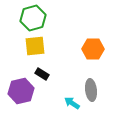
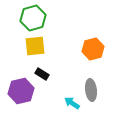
orange hexagon: rotated 15 degrees counterclockwise
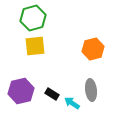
black rectangle: moved 10 px right, 20 px down
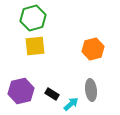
cyan arrow: moved 1 px left, 1 px down; rotated 105 degrees clockwise
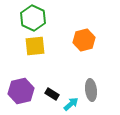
green hexagon: rotated 20 degrees counterclockwise
orange hexagon: moved 9 px left, 9 px up
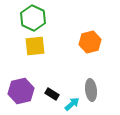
orange hexagon: moved 6 px right, 2 px down
cyan arrow: moved 1 px right
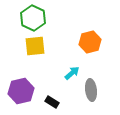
black rectangle: moved 8 px down
cyan arrow: moved 31 px up
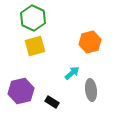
yellow square: rotated 10 degrees counterclockwise
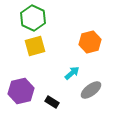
gray ellipse: rotated 60 degrees clockwise
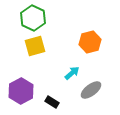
purple hexagon: rotated 15 degrees counterclockwise
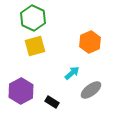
orange hexagon: rotated 10 degrees counterclockwise
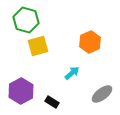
green hexagon: moved 7 px left, 2 px down; rotated 10 degrees counterclockwise
yellow square: moved 3 px right
gray ellipse: moved 11 px right, 4 px down
